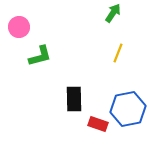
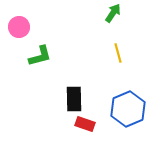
yellow line: rotated 36 degrees counterclockwise
blue hexagon: rotated 12 degrees counterclockwise
red rectangle: moved 13 px left
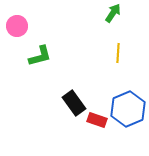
pink circle: moved 2 px left, 1 px up
yellow line: rotated 18 degrees clockwise
black rectangle: moved 4 px down; rotated 35 degrees counterclockwise
red rectangle: moved 12 px right, 4 px up
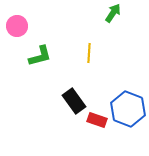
yellow line: moved 29 px left
black rectangle: moved 2 px up
blue hexagon: rotated 16 degrees counterclockwise
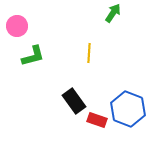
green L-shape: moved 7 px left
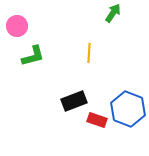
black rectangle: rotated 75 degrees counterclockwise
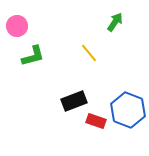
green arrow: moved 2 px right, 9 px down
yellow line: rotated 42 degrees counterclockwise
blue hexagon: moved 1 px down
red rectangle: moved 1 px left, 1 px down
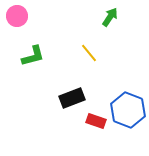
green arrow: moved 5 px left, 5 px up
pink circle: moved 10 px up
black rectangle: moved 2 px left, 3 px up
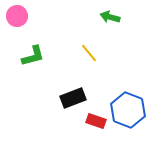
green arrow: rotated 108 degrees counterclockwise
black rectangle: moved 1 px right
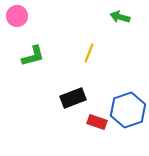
green arrow: moved 10 px right
yellow line: rotated 60 degrees clockwise
blue hexagon: rotated 20 degrees clockwise
red rectangle: moved 1 px right, 1 px down
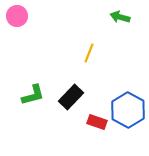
green L-shape: moved 39 px down
black rectangle: moved 2 px left, 1 px up; rotated 25 degrees counterclockwise
blue hexagon: rotated 12 degrees counterclockwise
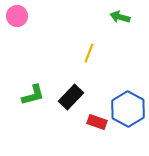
blue hexagon: moved 1 px up
